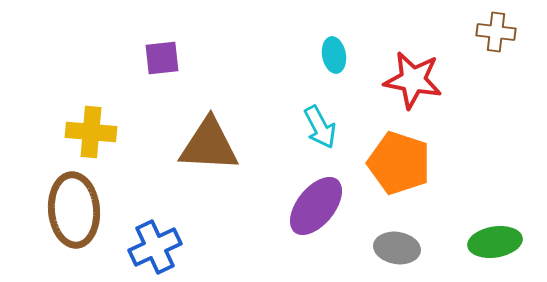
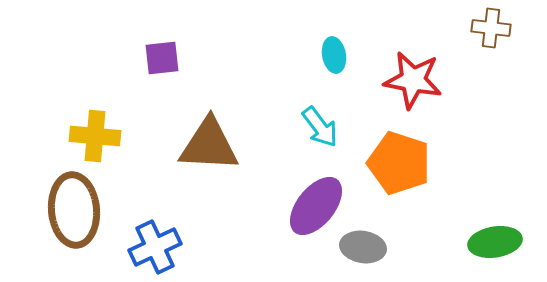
brown cross: moved 5 px left, 4 px up
cyan arrow: rotated 9 degrees counterclockwise
yellow cross: moved 4 px right, 4 px down
gray ellipse: moved 34 px left, 1 px up
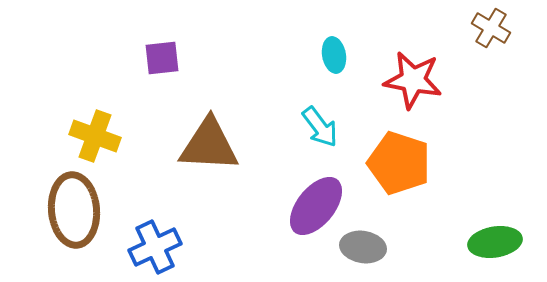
brown cross: rotated 24 degrees clockwise
yellow cross: rotated 15 degrees clockwise
